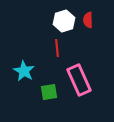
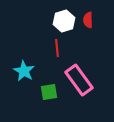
pink rectangle: rotated 12 degrees counterclockwise
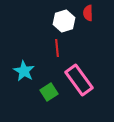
red semicircle: moved 7 px up
green square: rotated 24 degrees counterclockwise
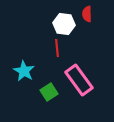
red semicircle: moved 1 px left, 1 px down
white hexagon: moved 3 px down; rotated 25 degrees clockwise
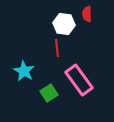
green square: moved 1 px down
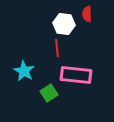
pink rectangle: moved 3 px left, 5 px up; rotated 48 degrees counterclockwise
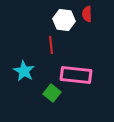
white hexagon: moved 4 px up
red line: moved 6 px left, 3 px up
green square: moved 3 px right; rotated 18 degrees counterclockwise
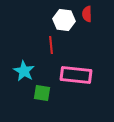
green square: moved 10 px left; rotated 30 degrees counterclockwise
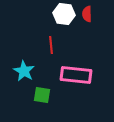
white hexagon: moved 6 px up
green square: moved 2 px down
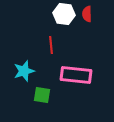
cyan star: rotated 25 degrees clockwise
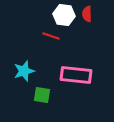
white hexagon: moved 1 px down
red line: moved 9 px up; rotated 66 degrees counterclockwise
